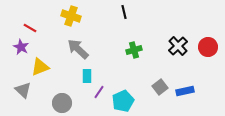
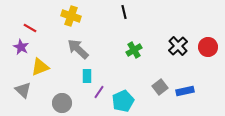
green cross: rotated 14 degrees counterclockwise
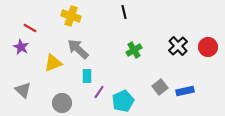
yellow triangle: moved 13 px right, 4 px up
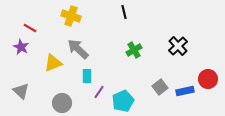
red circle: moved 32 px down
gray triangle: moved 2 px left, 1 px down
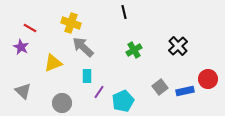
yellow cross: moved 7 px down
gray arrow: moved 5 px right, 2 px up
gray triangle: moved 2 px right
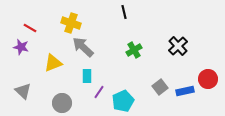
purple star: rotated 14 degrees counterclockwise
